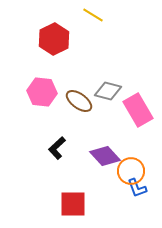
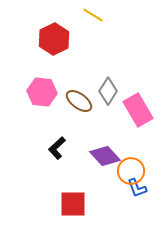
gray diamond: rotated 72 degrees counterclockwise
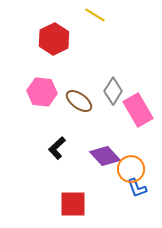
yellow line: moved 2 px right
gray diamond: moved 5 px right
orange circle: moved 2 px up
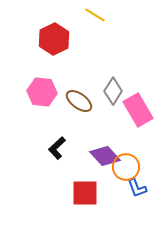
orange circle: moved 5 px left, 2 px up
red square: moved 12 px right, 11 px up
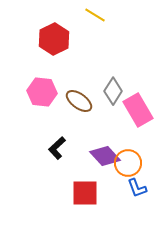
orange circle: moved 2 px right, 4 px up
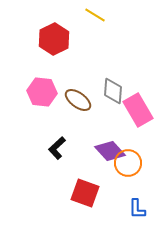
gray diamond: rotated 28 degrees counterclockwise
brown ellipse: moved 1 px left, 1 px up
purple diamond: moved 5 px right, 5 px up
blue L-shape: moved 21 px down; rotated 20 degrees clockwise
red square: rotated 20 degrees clockwise
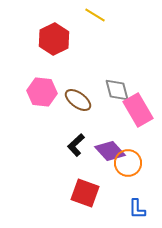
gray diamond: moved 4 px right, 1 px up; rotated 20 degrees counterclockwise
black L-shape: moved 19 px right, 3 px up
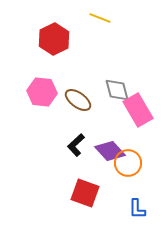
yellow line: moved 5 px right, 3 px down; rotated 10 degrees counterclockwise
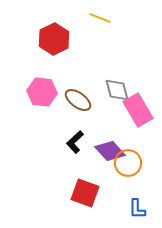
black L-shape: moved 1 px left, 3 px up
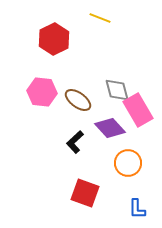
purple diamond: moved 23 px up
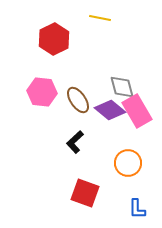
yellow line: rotated 10 degrees counterclockwise
gray diamond: moved 5 px right, 3 px up
brown ellipse: rotated 20 degrees clockwise
pink rectangle: moved 1 px left, 1 px down
purple diamond: moved 18 px up; rotated 8 degrees counterclockwise
